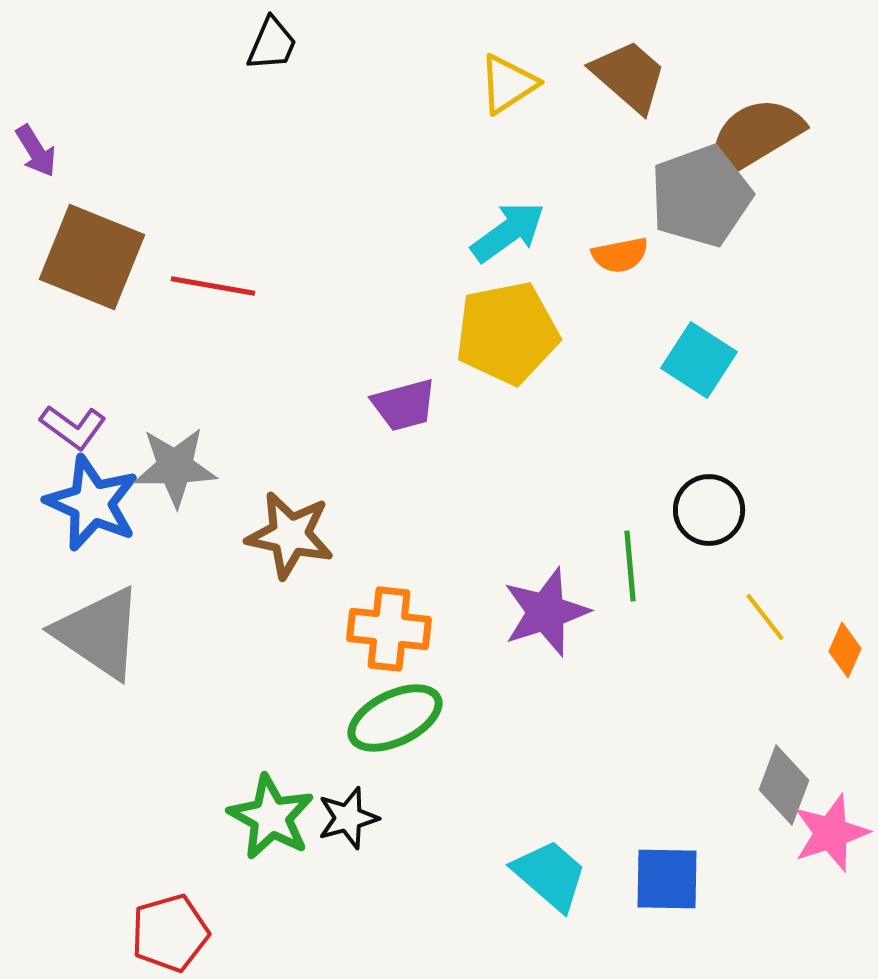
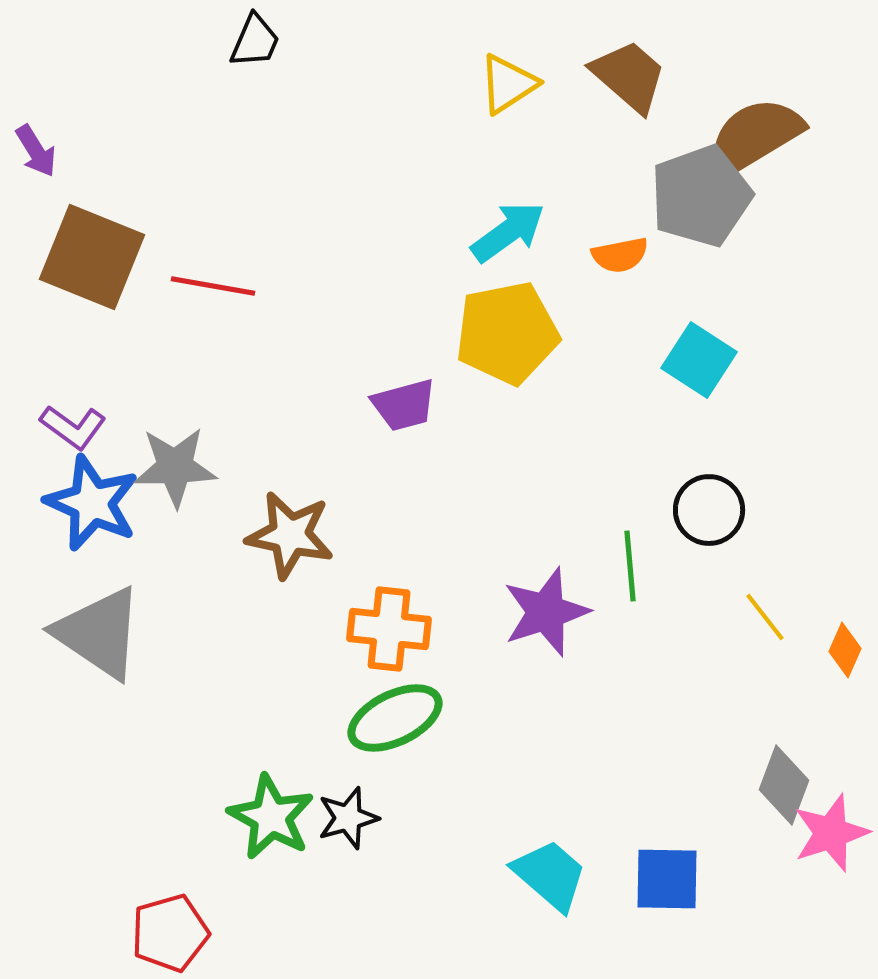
black trapezoid: moved 17 px left, 3 px up
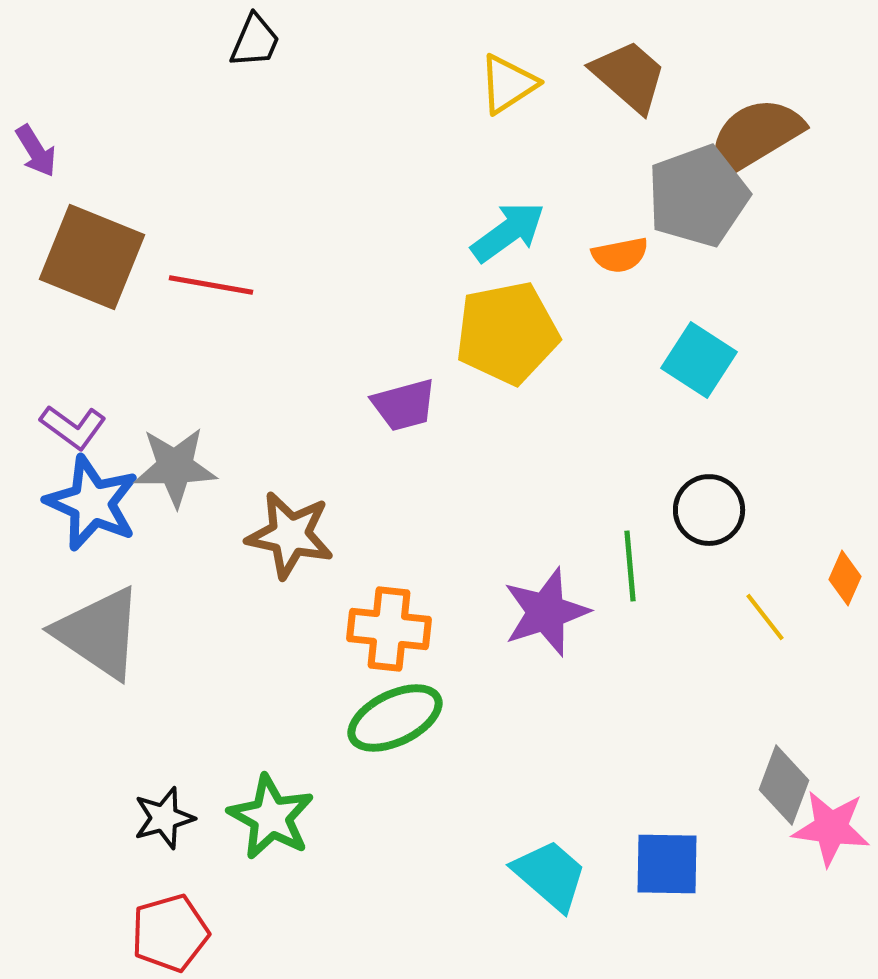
gray pentagon: moved 3 px left
red line: moved 2 px left, 1 px up
orange diamond: moved 72 px up
black star: moved 184 px left
pink star: moved 5 px up; rotated 26 degrees clockwise
blue square: moved 15 px up
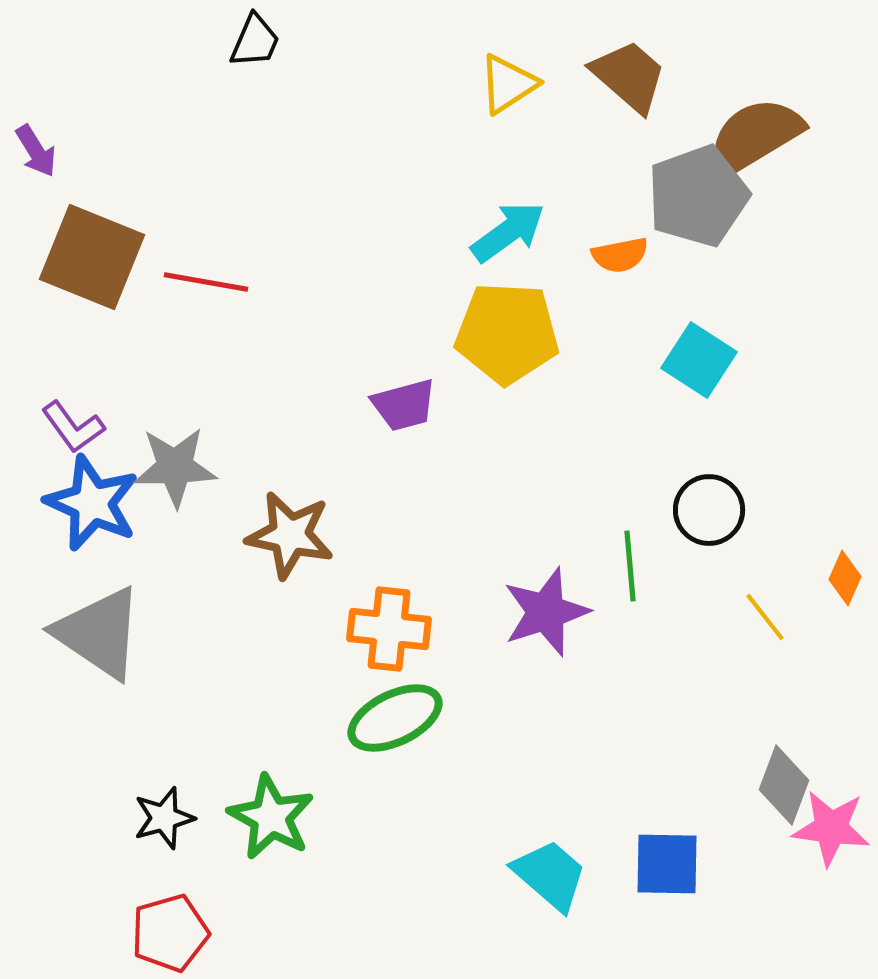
red line: moved 5 px left, 3 px up
yellow pentagon: rotated 14 degrees clockwise
purple L-shape: rotated 18 degrees clockwise
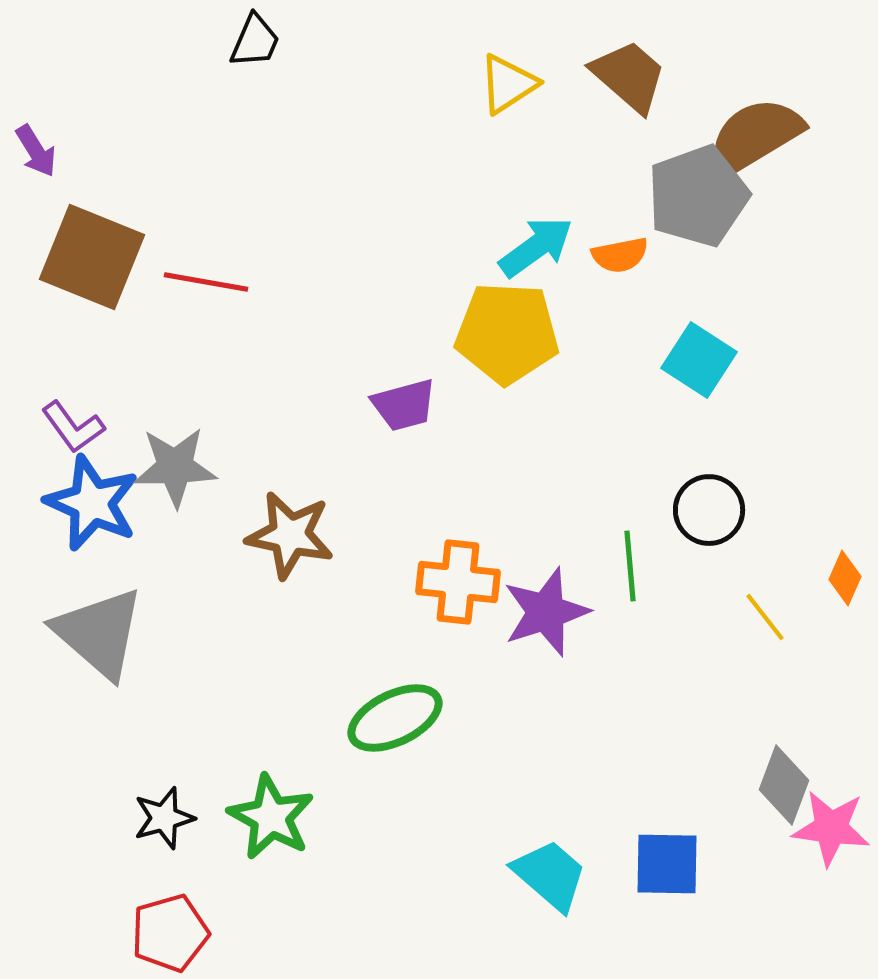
cyan arrow: moved 28 px right, 15 px down
orange cross: moved 69 px right, 47 px up
gray triangle: rotated 7 degrees clockwise
